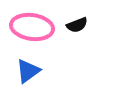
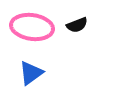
blue triangle: moved 3 px right, 2 px down
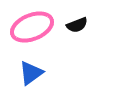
pink ellipse: rotated 30 degrees counterclockwise
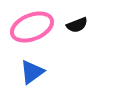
blue triangle: moved 1 px right, 1 px up
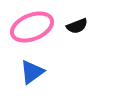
black semicircle: moved 1 px down
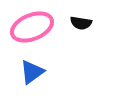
black semicircle: moved 4 px right, 3 px up; rotated 30 degrees clockwise
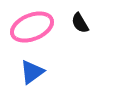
black semicircle: moved 1 px left; rotated 50 degrees clockwise
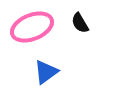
blue triangle: moved 14 px right
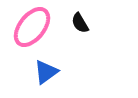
pink ellipse: rotated 30 degrees counterclockwise
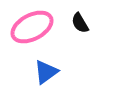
pink ellipse: rotated 24 degrees clockwise
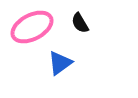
blue triangle: moved 14 px right, 9 px up
